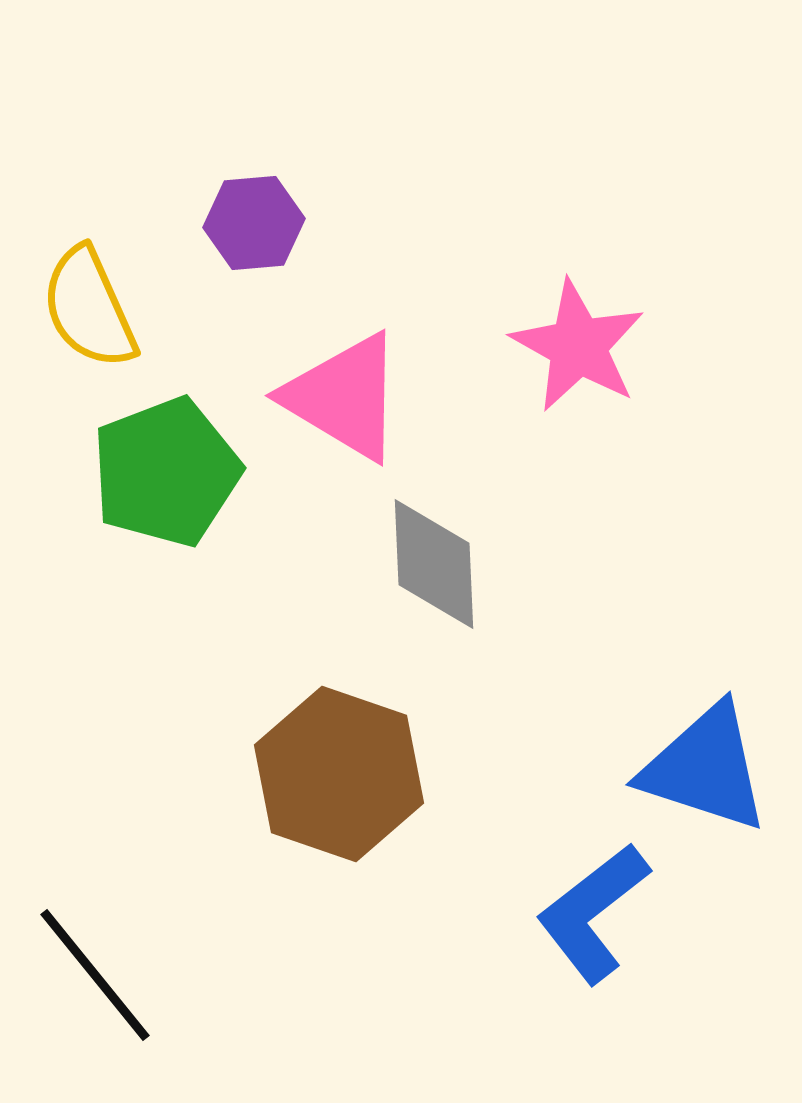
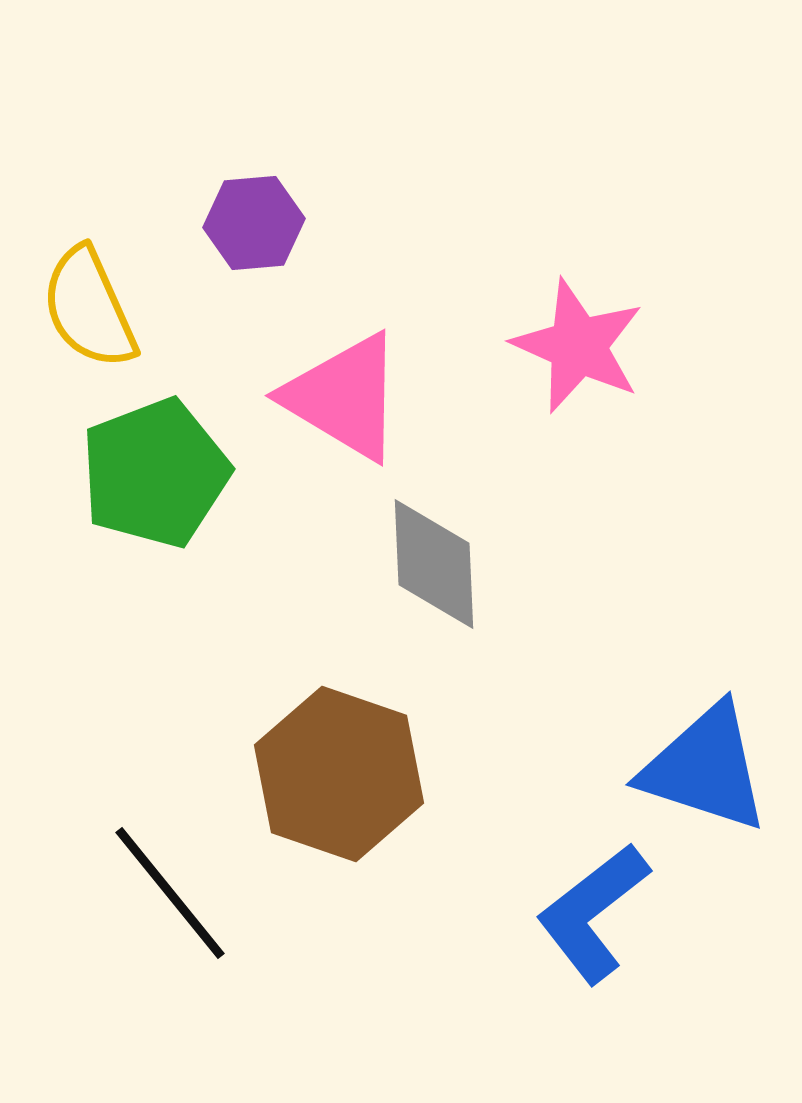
pink star: rotated 5 degrees counterclockwise
green pentagon: moved 11 px left, 1 px down
black line: moved 75 px right, 82 px up
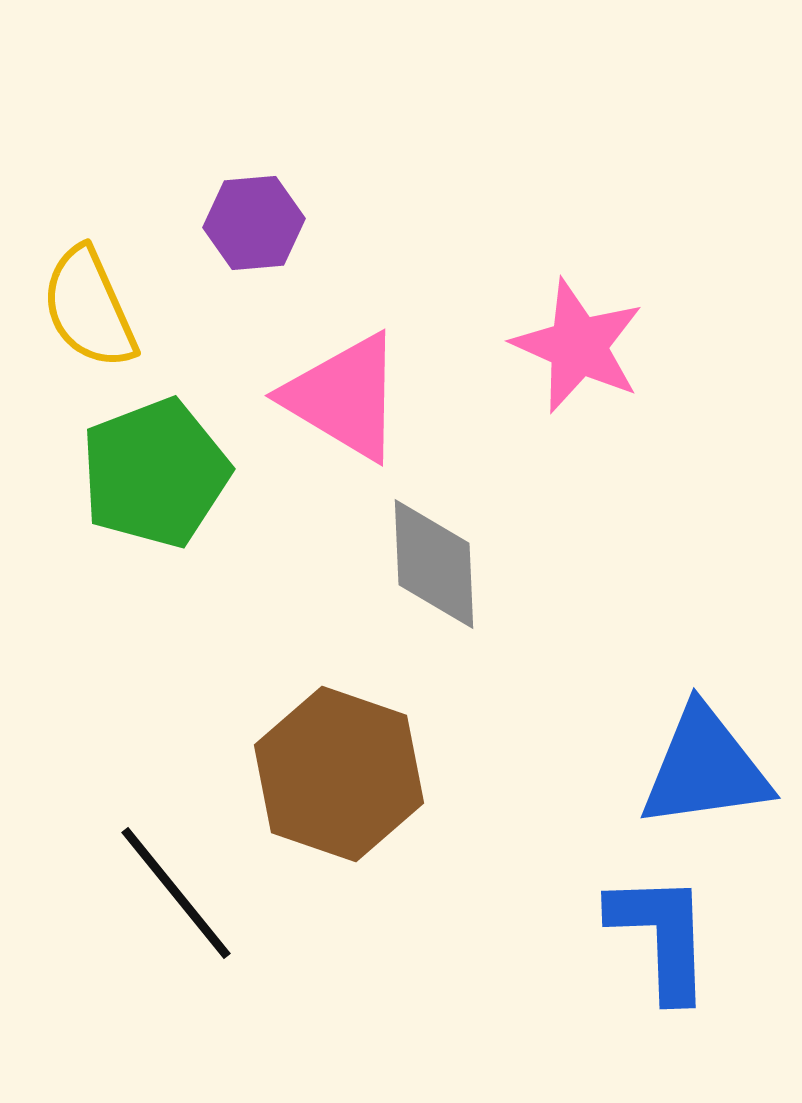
blue triangle: rotated 26 degrees counterclockwise
black line: moved 6 px right
blue L-shape: moved 68 px right, 23 px down; rotated 126 degrees clockwise
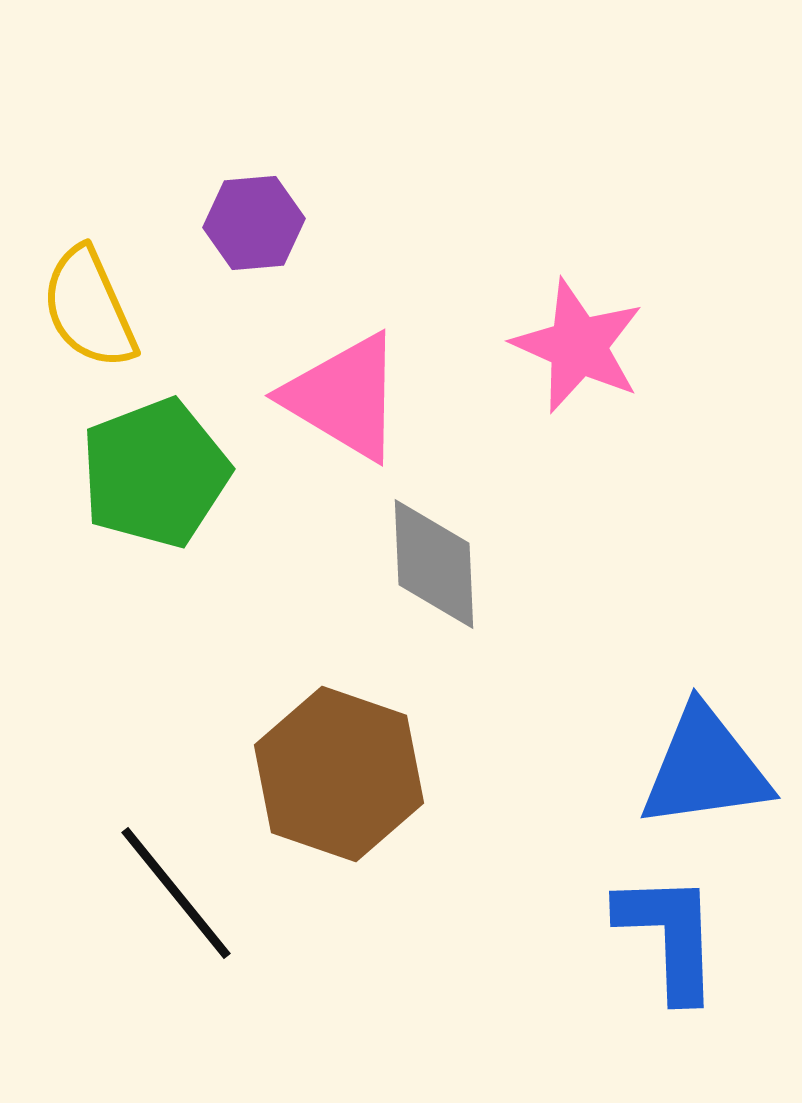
blue L-shape: moved 8 px right
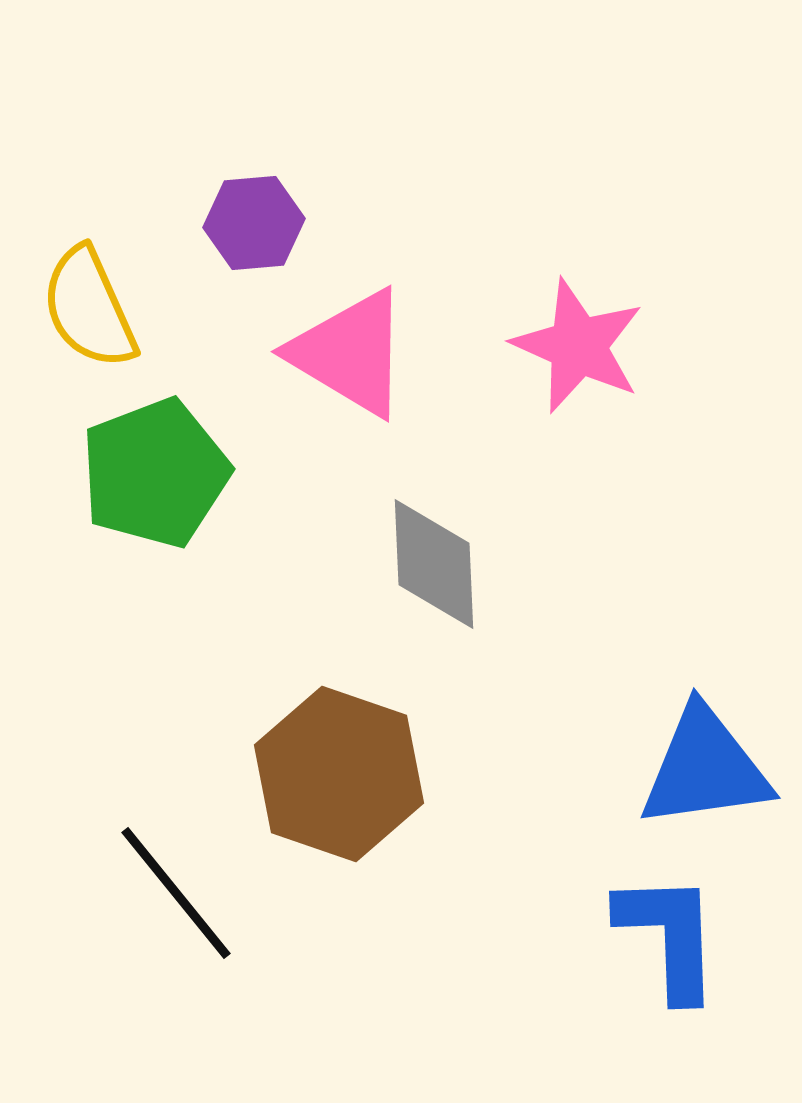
pink triangle: moved 6 px right, 44 px up
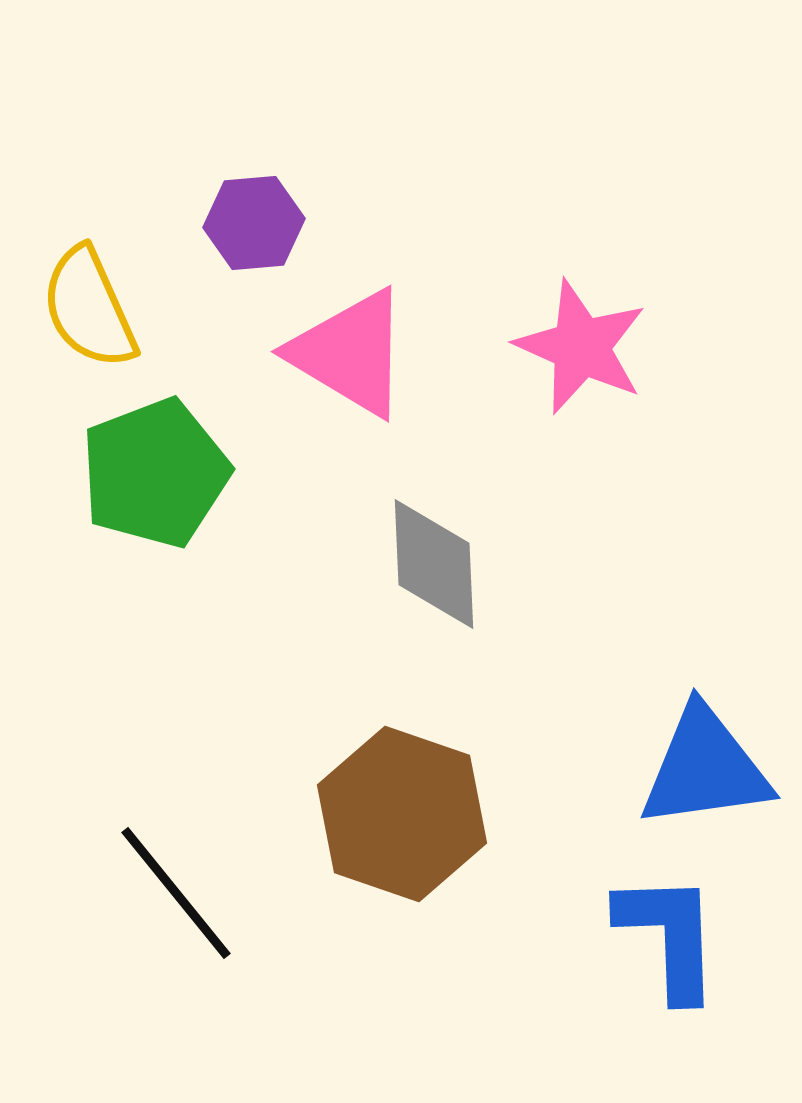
pink star: moved 3 px right, 1 px down
brown hexagon: moved 63 px right, 40 px down
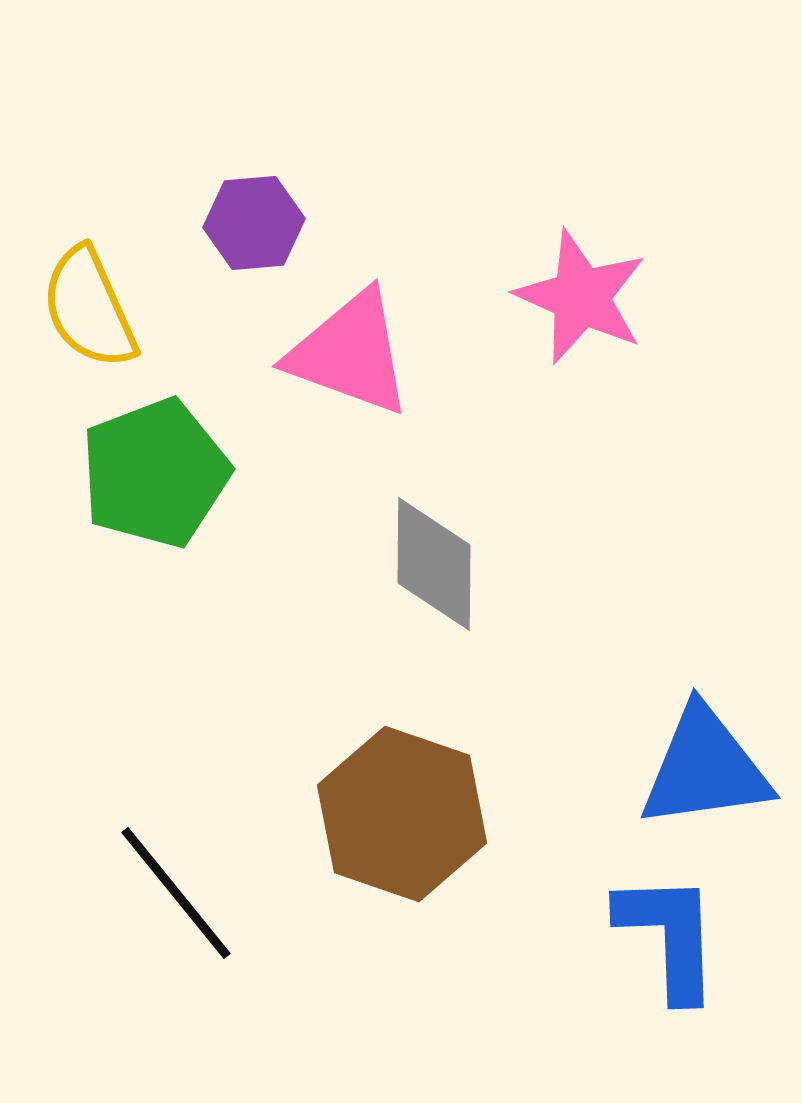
pink star: moved 50 px up
pink triangle: rotated 11 degrees counterclockwise
gray diamond: rotated 3 degrees clockwise
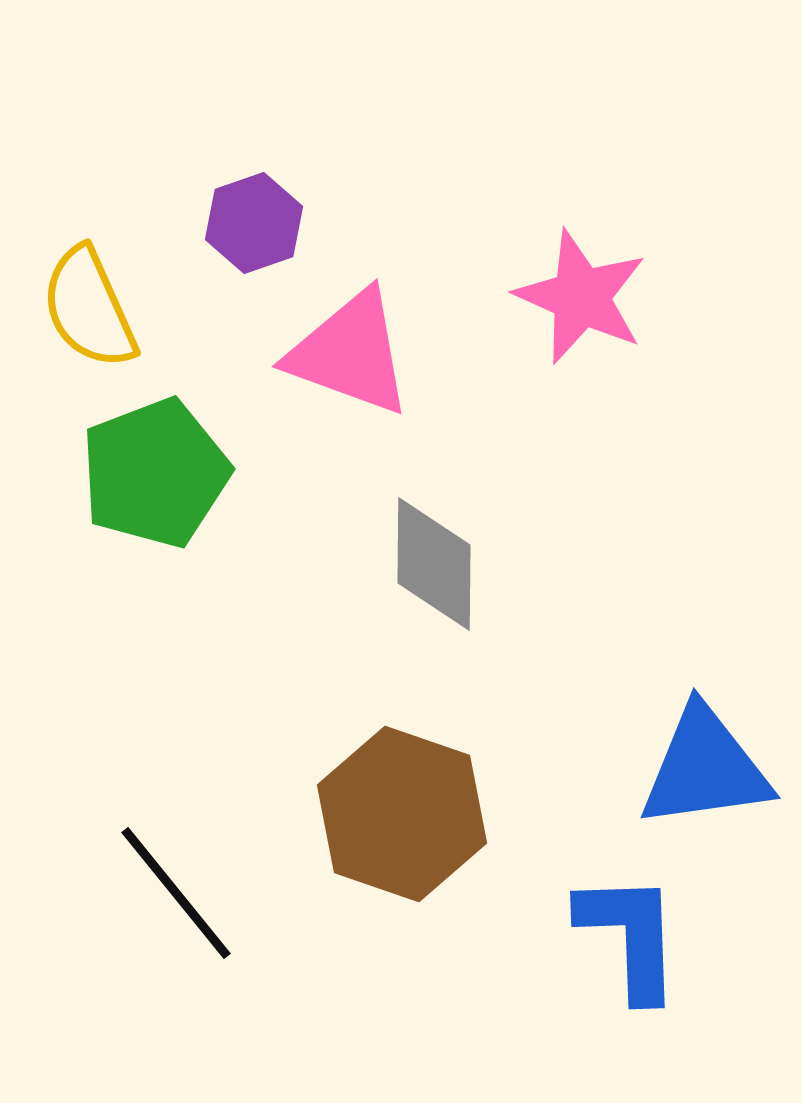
purple hexagon: rotated 14 degrees counterclockwise
blue L-shape: moved 39 px left
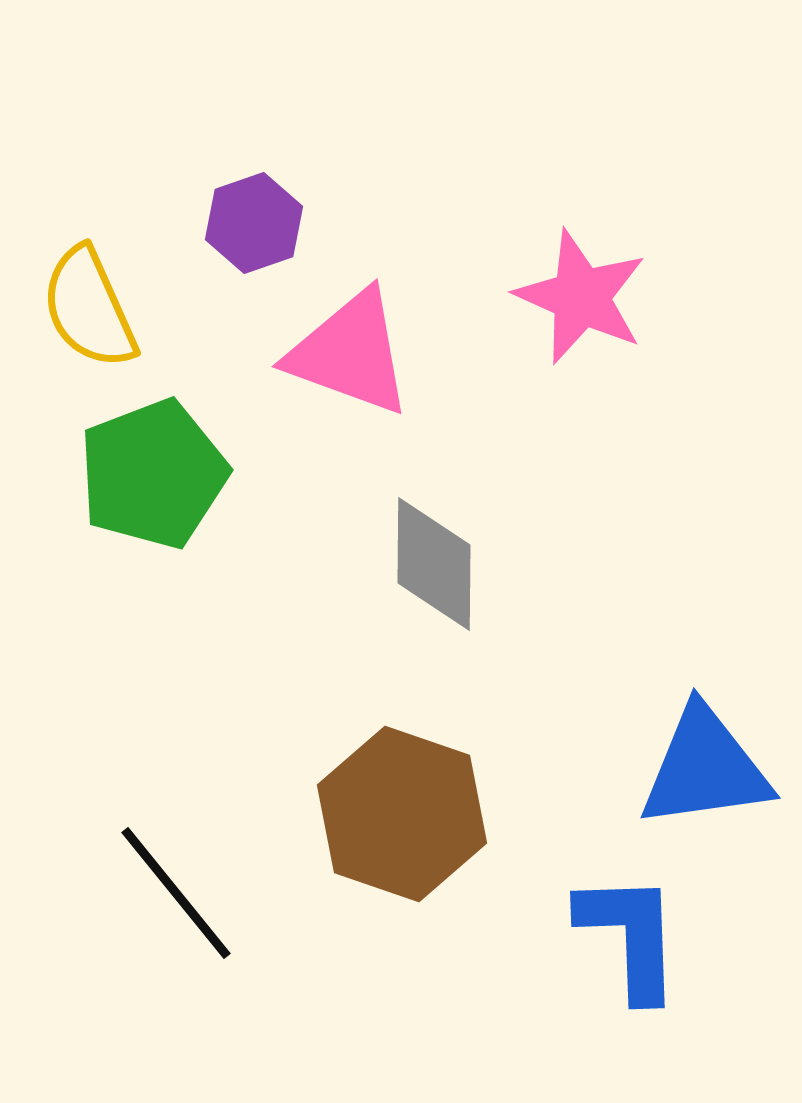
green pentagon: moved 2 px left, 1 px down
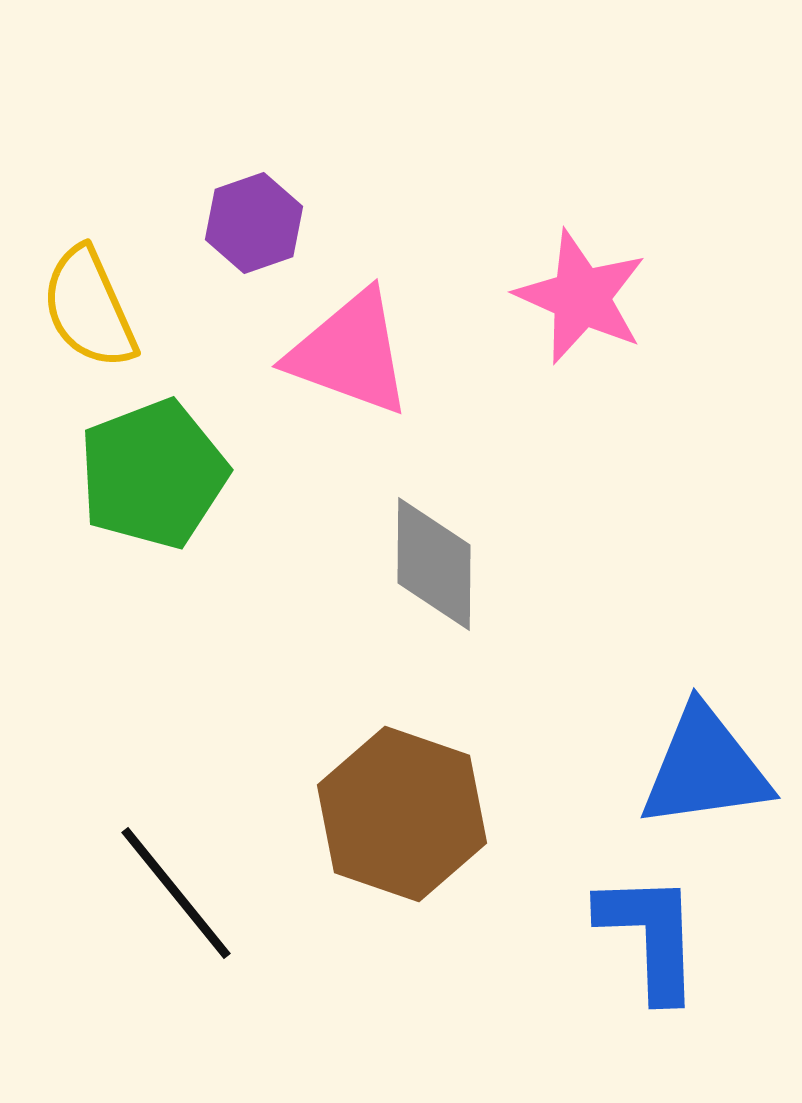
blue L-shape: moved 20 px right
